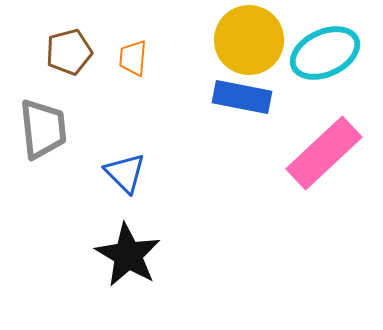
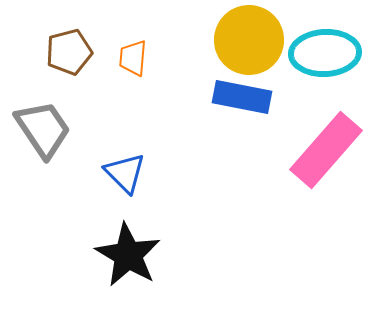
cyan ellipse: rotated 22 degrees clockwise
gray trapezoid: rotated 28 degrees counterclockwise
pink rectangle: moved 2 px right, 3 px up; rotated 6 degrees counterclockwise
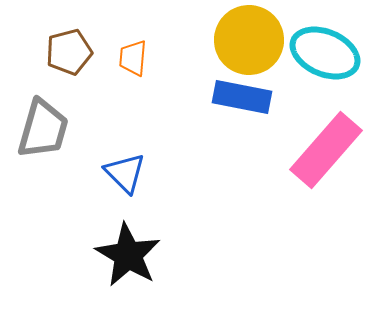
cyan ellipse: rotated 26 degrees clockwise
gray trapezoid: rotated 50 degrees clockwise
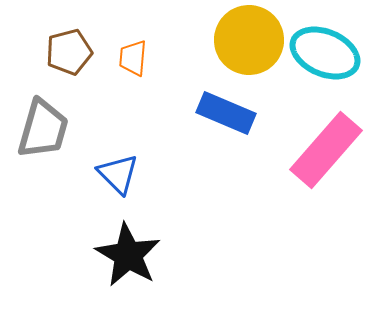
blue rectangle: moved 16 px left, 16 px down; rotated 12 degrees clockwise
blue triangle: moved 7 px left, 1 px down
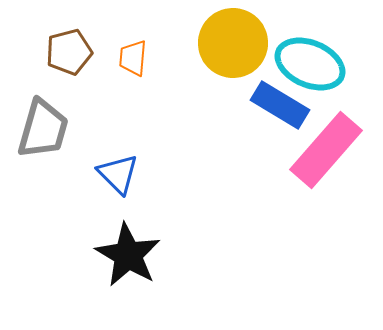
yellow circle: moved 16 px left, 3 px down
cyan ellipse: moved 15 px left, 11 px down
blue rectangle: moved 54 px right, 8 px up; rotated 8 degrees clockwise
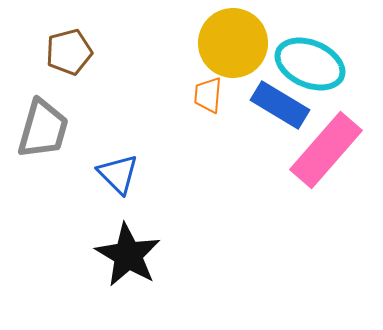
orange trapezoid: moved 75 px right, 37 px down
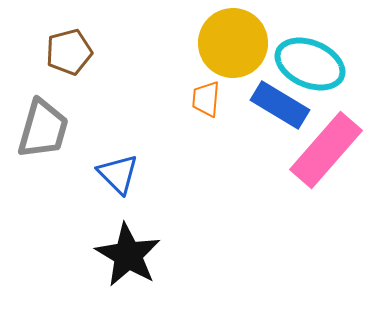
orange trapezoid: moved 2 px left, 4 px down
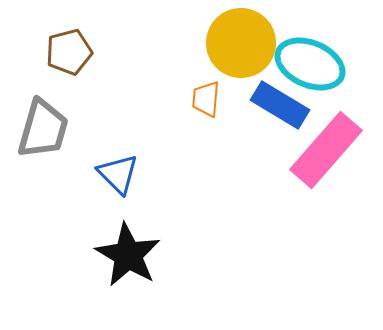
yellow circle: moved 8 px right
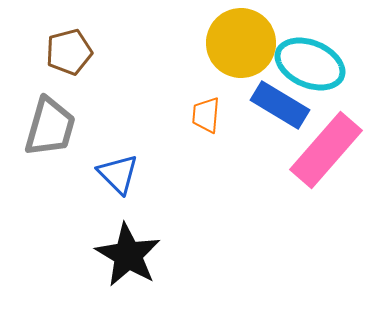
orange trapezoid: moved 16 px down
gray trapezoid: moved 7 px right, 2 px up
